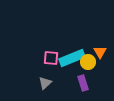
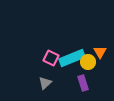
pink square: rotated 21 degrees clockwise
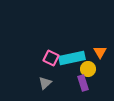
cyan rectangle: rotated 10 degrees clockwise
yellow circle: moved 7 px down
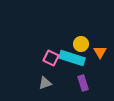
cyan rectangle: rotated 30 degrees clockwise
yellow circle: moved 7 px left, 25 px up
gray triangle: rotated 24 degrees clockwise
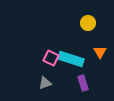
yellow circle: moved 7 px right, 21 px up
cyan rectangle: moved 1 px left, 1 px down
